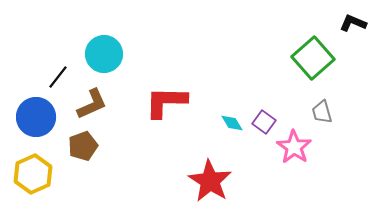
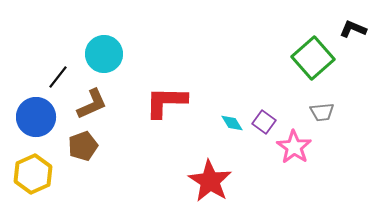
black L-shape: moved 6 px down
gray trapezoid: rotated 80 degrees counterclockwise
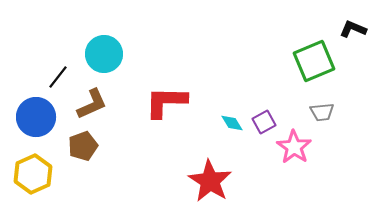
green square: moved 1 px right, 3 px down; rotated 18 degrees clockwise
purple square: rotated 25 degrees clockwise
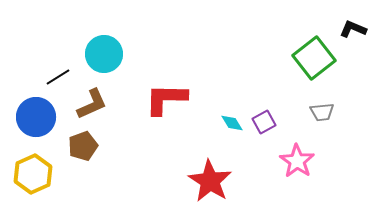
green square: moved 3 px up; rotated 15 degrees counterclockwise
black line: rotated 20 degrees clockwise
red L-shape: moved 3 px up
pink star: moved 3 px right, 14 px down
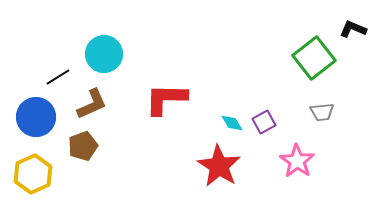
red star: moved 9 px right, 15 px up
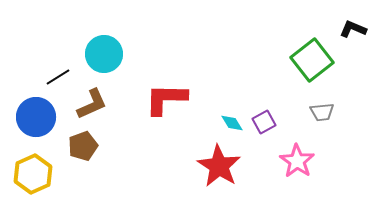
green square: moved 2 px left, 2 px down
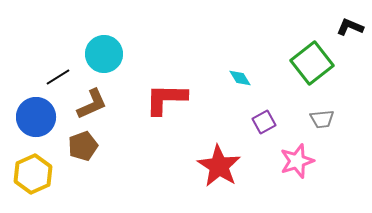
black L-shape: moved 3 px left, 2 px up
green square: moved 3 px down
gray trapezoid: moved 7 px down
cyan diamond: moved 8 px right, 45 px up
pink star: rotated 20 degrees clockwise
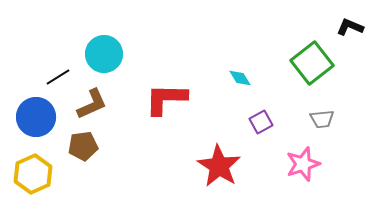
purple square: moved 3 px left
brown pentagon: rotated 12 degrees clockwise
pink star: moved 6 px right, 3 px down
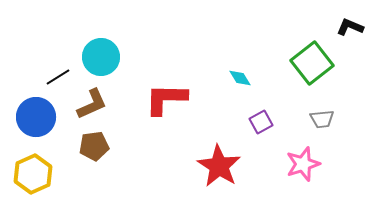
cyan circle: moved 3 px left, 3 px down
brown pentagon: moved 11 px right
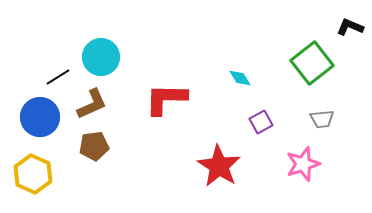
blue circle: moved 4 px right
yellow hexagon: rotated 12 degrees counterclockwise
